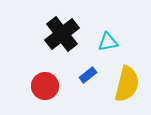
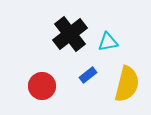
black cross: moved 8 px right
red circle: moved 3 px left
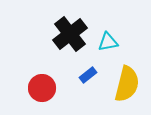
red circle: moved 2 px down
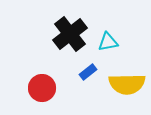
blue rectangle: moved 3 px up
yellow semicircle: rotated 75 degrees clockwise
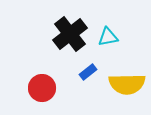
cyan triangle: moved 5 px up
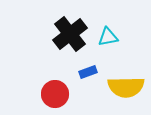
blue rectangle: rotated 18 degrees clockwise
yellow semicircle: moved 1 px left, 3 px down
red circle: moved 13 px right, 6 px down
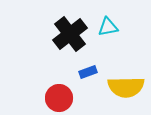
cyan triangle: moved 10 px up
red circle: moved 4 px right, 4 px down
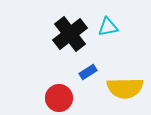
blue rectangle: rotated 12 degrees counterclockwise
yellow semicircle: moved 1 px left, 1 px down
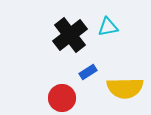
black cross: moved 1 px down
red circle: moved 3 px right
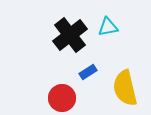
yellow semicircle: rotated 78 degrees clockwise
